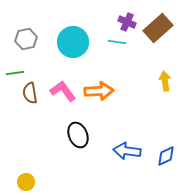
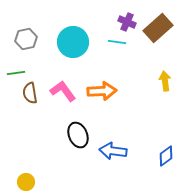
green line: moved 1 px right
orange arrow: moved 3 px right
blue arrow: moved 14 px left
blue diamond: rotated 10 degrees counterclockwise
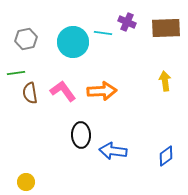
brown rectangle: moved 8 px right; rotated 40 degrees clockwise
cyan line: moved 14 px left, 9 px up
black ellipse: moved 3 px right; rotated 20 degrees clockwise
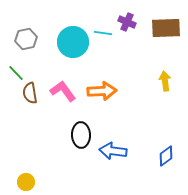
green line: rotated 54 degrees clockwise
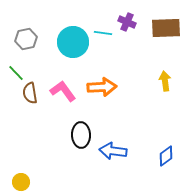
orange arrow: moved 4 px up
yellow circle: moved 5 px left
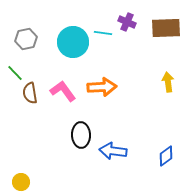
green line: moved 1 px left
yellow arrow: moved 3 px right, 1 px down
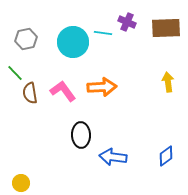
blue arrow: moved 6 px down
yellow circle: moved 1 px down
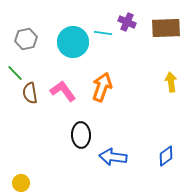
yellow arrow: moved 3 px right
orange arrow: rotated 68 degrees counterclockwise
